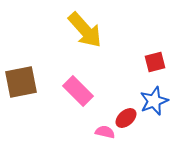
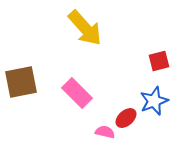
yellow arrow: moved 2 px up
red square: moved 4 px right, 1 px up
pink rectangle: moved 1 px left, 2 px down
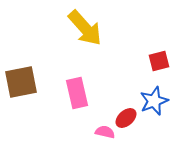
pink rectangle: rotated 32 degrees clockwise
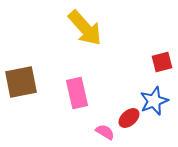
red square: moved 3 px right, 1 px down
red ellipse: moved 3 px right
pink semicircle: rotated 18 degrees clockwise
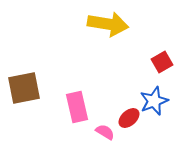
yellow arrow: moved 23 px right, 4 px up; rotated 39 degrees counterclockwise
red square: rotated 15 degrees counterclockwise
brown square: moved 3 px right, 6 px down
pink rectangle: moved 14 px down
